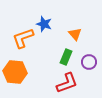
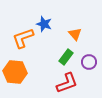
green rectangle: rotated 14 degrees clockwise
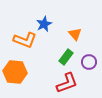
blue star: rotated 28 degrees clockwise
orange L-shape: moved 2 px right, 2 px down; rotated 140 degrees counterclockwise
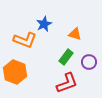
orange triangle: rotated 32 degrees counterclockwise
orange hexagon: rotated 15 degrees clockwise
